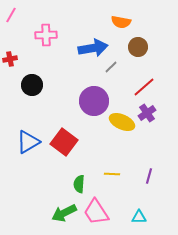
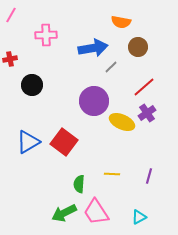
cyan triangle: rotated 28 degrees counterclockwise
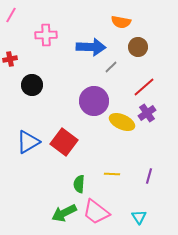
blue arrow: moved 2 px left, 1 px up; rotated 12 degrees clockwise
pink trapezoid: rotated 20 degrees counterclockwise
cyan triangle: rotated 35 degrees counterclockwise
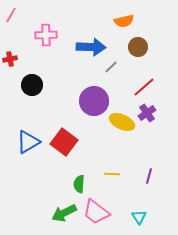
orange semicircle: moved 3 px right, 1 px up; rotated 24 degrees counterclockwise
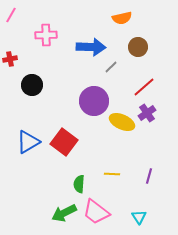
orange semicircle: moved 2 px left, 3 px up
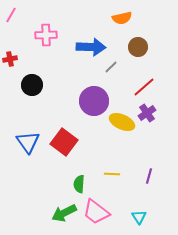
blue triangle: rotated 35 degrees counterclockwise
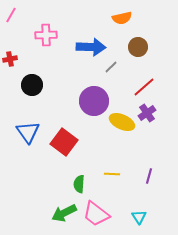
blue triangle: moved 10 px up
pink trapezoid: moved 2 px down
